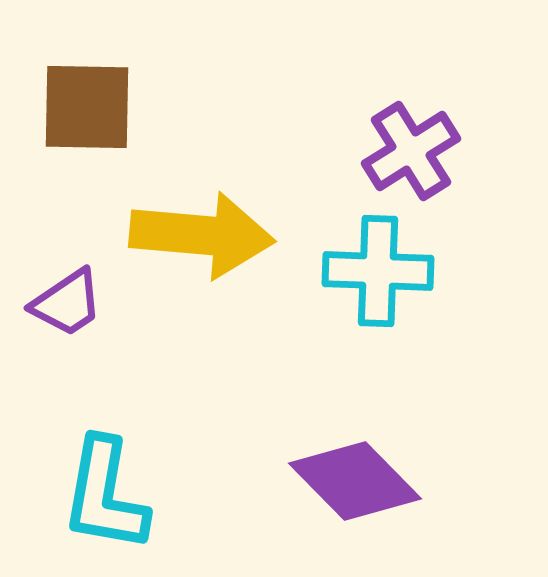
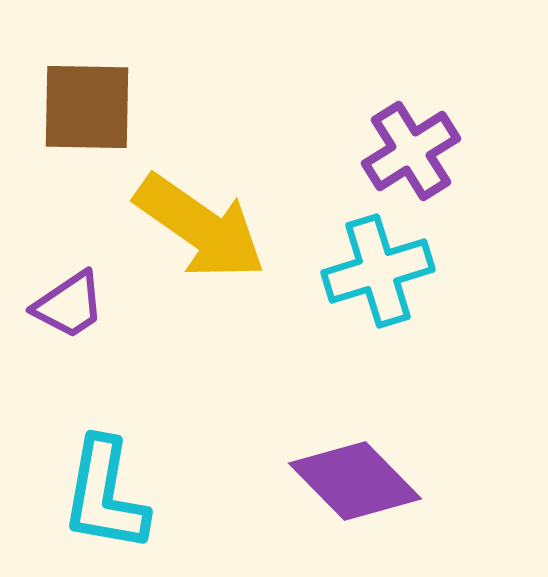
yellow arrow: moved 2 px left, 8 px up; rotated 30 degrees clockwise
cyan cross: rotated 19 degrees counterclockwise
purple trapezoid: moved 2 px right, 2 px down
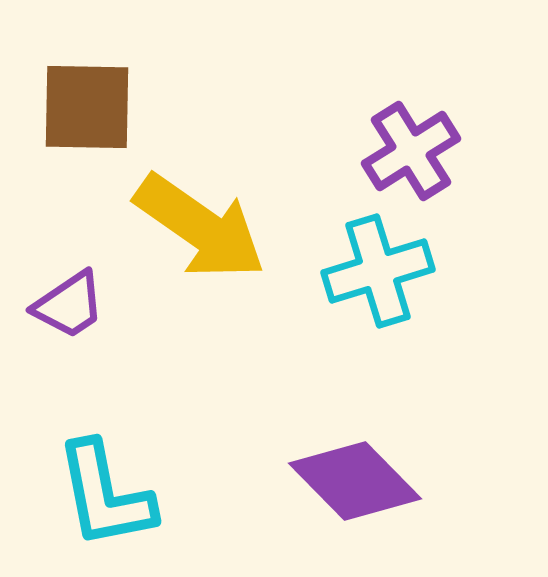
cyan L-shape: rotated 21 degrees counterclockwise
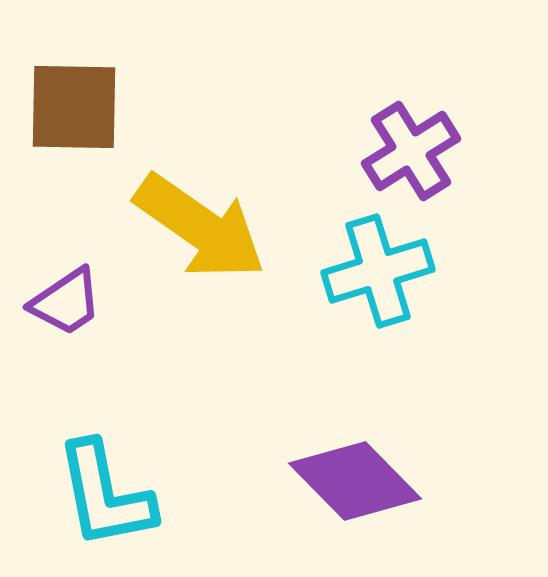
brown square: moved 13 px left
purple trapezoid: moved 3 px left, 3 px up
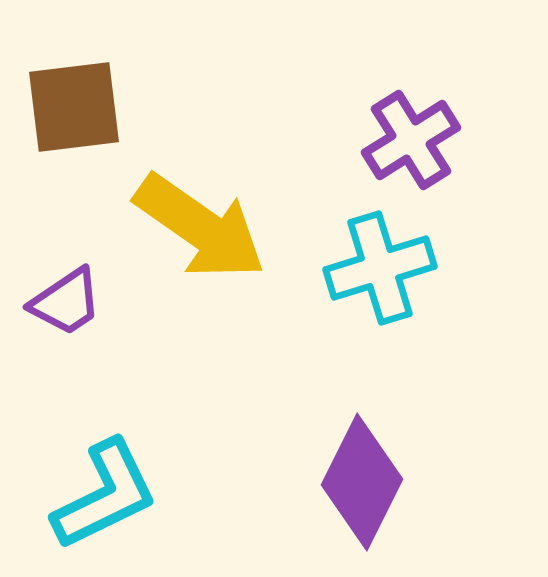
brown square: rotated 8 degrees counterclockwise
purple cross: moved 11 px up
cyan cross: moved 2 px right, 3 px up
purple diamond: moved 7 px right, 1 px down; rotated 71 degrees clockwise
cyan L-shape: rotated 105 degrees counterclockwise
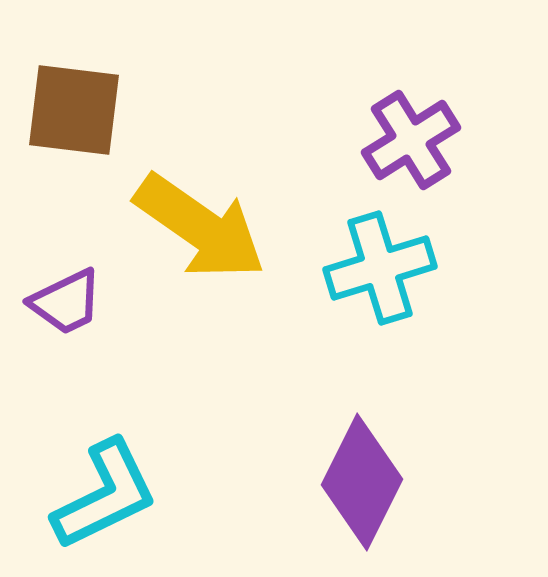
brown square: moved 3 px down; rotated 14 degrees clockwise
purple trapezoid: rotated 8 degrees clockwise
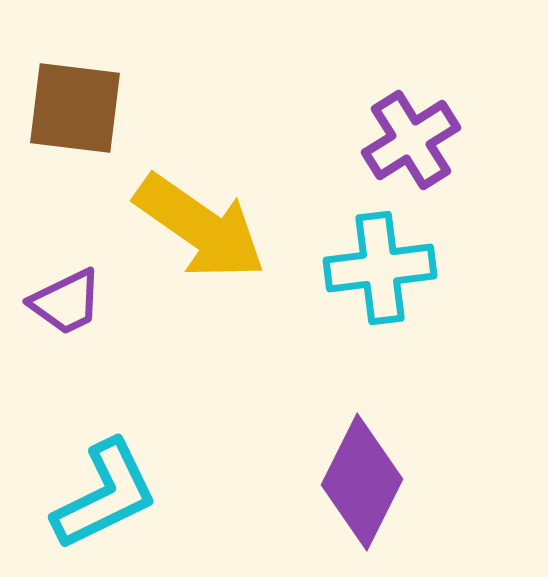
brown square: moved 1 px right, 2 px up
cyan cross: rotated 10 degrees clockwise
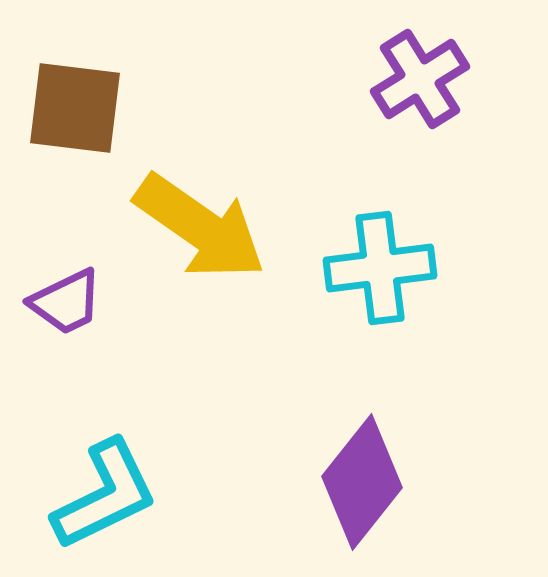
purple cross: moved 9 px right, 61 px up
purple diamond: rotated 12 degrees clockwise
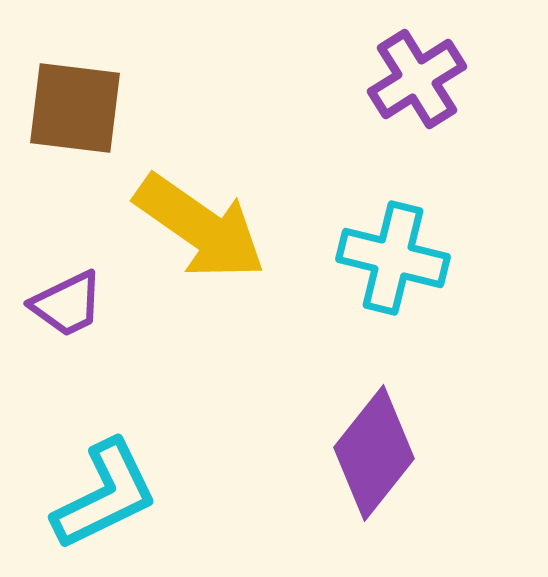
purple cross: moved 3 px left
cyan cross: moved 13 px right, 10 px up; rotated 21 degrees clockwise
purple trapezoid: moved 1 px right, 2 px down
purple diamond: moved 12 px right, 29 px up
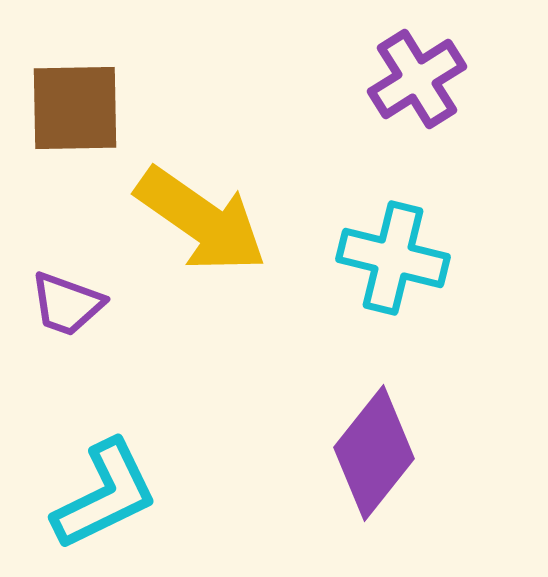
brown square: rotated 8 degrees counterclockwise
yellow arrow: moved 1 px right, 7 px up
purple trapezoid: rotated 46 degrees clockwise
